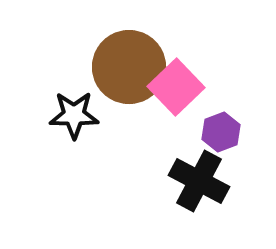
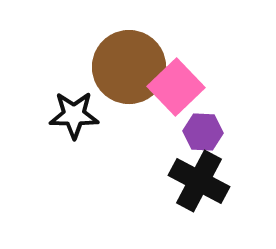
purple hexagon: moved 18 px left; rotated 24 degrees clockwise
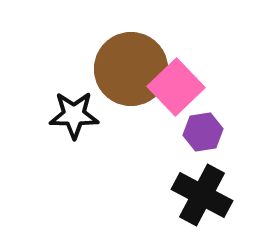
brown circle: moved 2 px right, 2 px down
purple hexagon: rotated 12 degrees counterclockwise
black cross: moved 3 px right, 14 px down
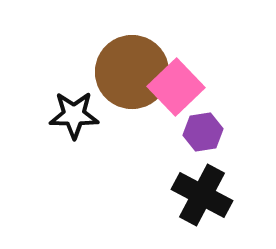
brown circle: moved 1 px right, 3 px down
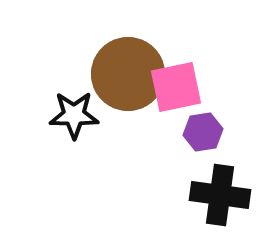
brown circle: moved 4 px left, 2 px down
pink square: rotated 32 degrees clockwise
black cross: moved 18 px right; rotated 20 degrees counterclockwise
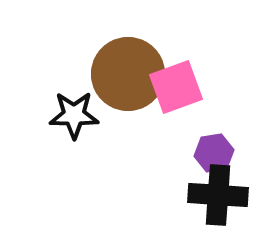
pink square: rotated 8 degrees counterclockwise
purple hexagon: moved 11 px right, 21 px down
black cross: moved 2 px left; rotated 4 degrees counterclockwise
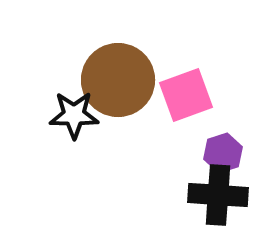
brown circle: moved 10 px left, 6 px down
pink square: moved 10 px right, 8 px down
purple hexagon: moved 9 px right; rotated 9 degrees counterclockwise
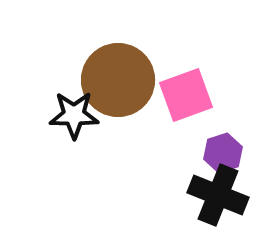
black cross: rotated 18 degrees clockwise
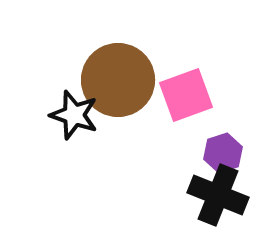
black star: rotated 18 degrees clockwise
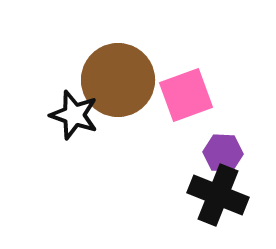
purple hexagon: rotated 21 degrees clockwise
